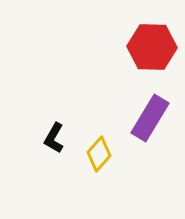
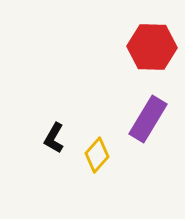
purple rectangle: moved 2 px left, 1 px down
yellow diamond: moved 2 px left, 1 px down
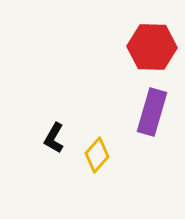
purple rectangle: moved 4 px right, 7 px up; rotated 15 degrees counterclockwise
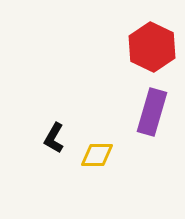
red hexagon: rotated 24 degrees clockwise
yellow diamond: rotated 48 degrees clockwise
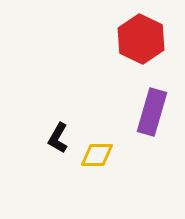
red hexagon: moved 11 px left, 8 px up
black L-shape: moved 4 px right
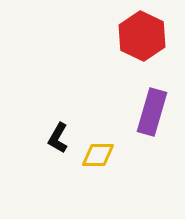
red hexagon: moved 1 px right, 3 px up
yellow diamond: moved 1 px right
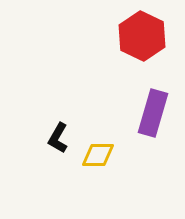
purple rectangle: moved 1 px right, 1 px down
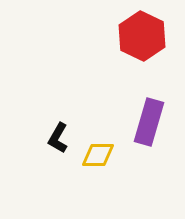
purple rectangle: moved 4 px left, 9 px down
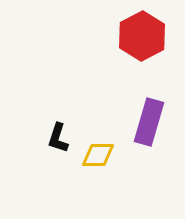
red hexagon: rotated 6 degrees clockwise
black L-shape: rotated 12 degrees counterclockwise
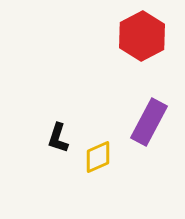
purple rectangle: rotated 12 degrees clockwise
yellow diamond: moved 2 px down; rotated 24 degrees counterclockwise
